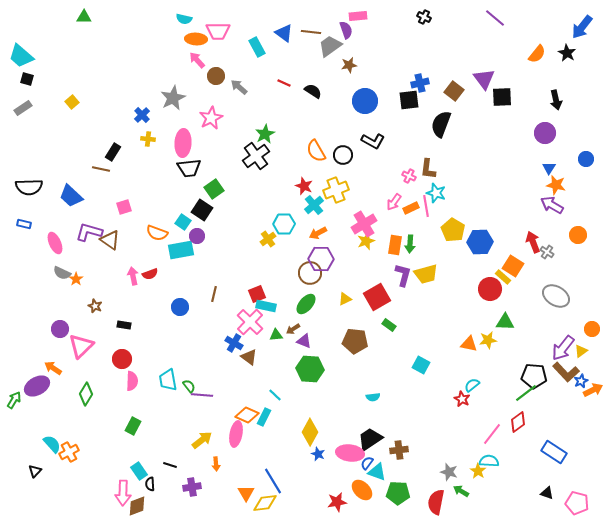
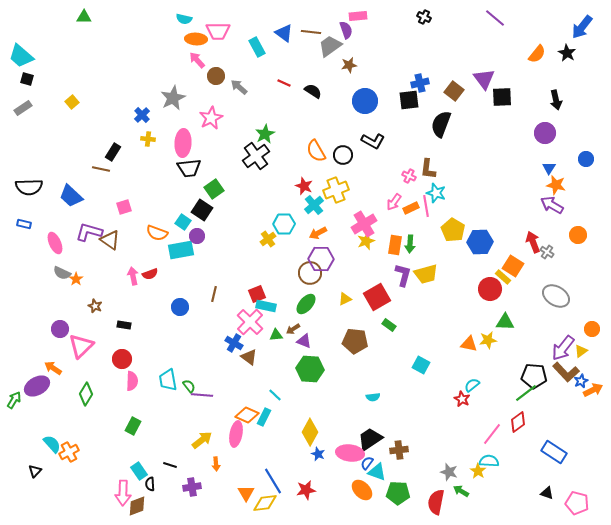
red star at (337, 502): moved 31 px left, 12 px up
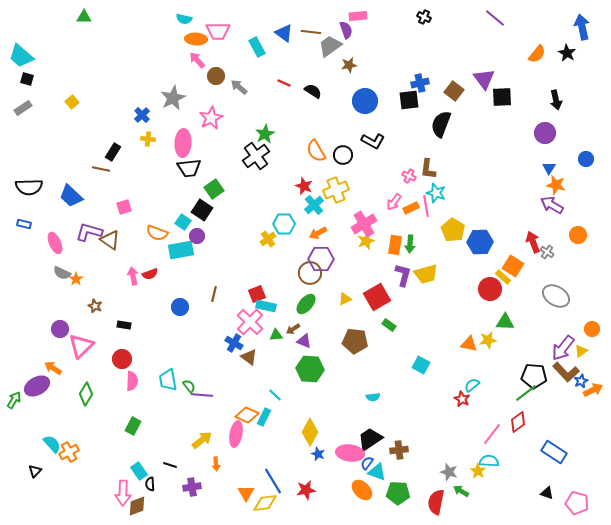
blue arrow at (582, 27): rotated 130 degrees clockwise
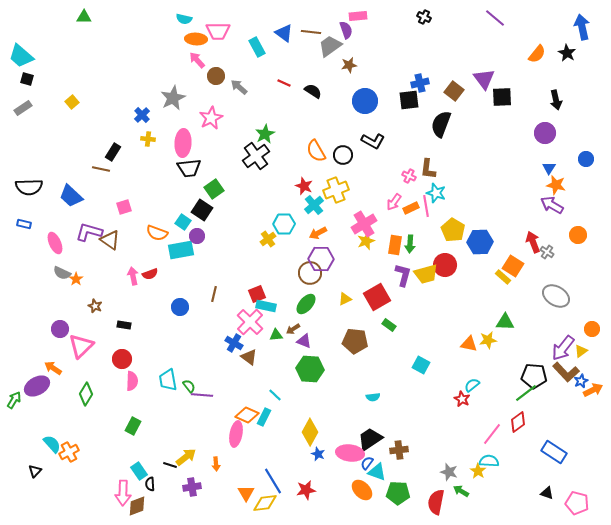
red circle at (490, 289): moved 45 px left, 24 px up
yellow arrow at (202, 440): moved 16 px left, 17 px down
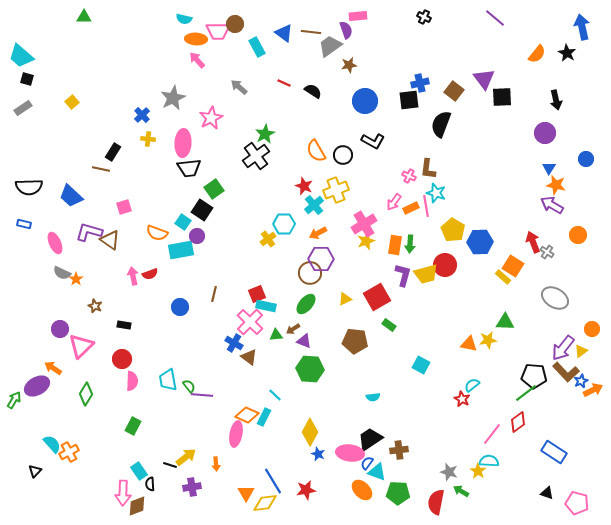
brown circle at (216, 76): moved 19 px right, 52 px up
gray ellipse at (556, 296): moved 1 px left, 2 px down
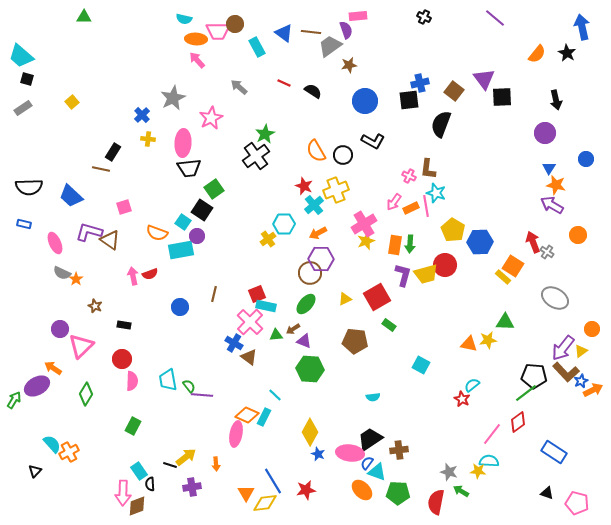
yellow star at (478, 471): rotated 28 degrees counterclockwise
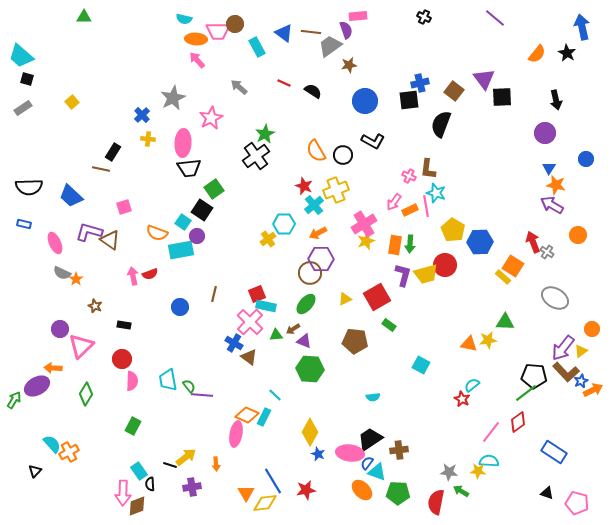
orange rectangle at (411, 208): moved 1 px left, 2 px down
orange arrow at (53, 368): rotated 30 degrees counterclockwise
pink line at (492, 434): moved 1 px left, 2 px up
gray star at (449, 472): rotated 12 degrees counterclockwise
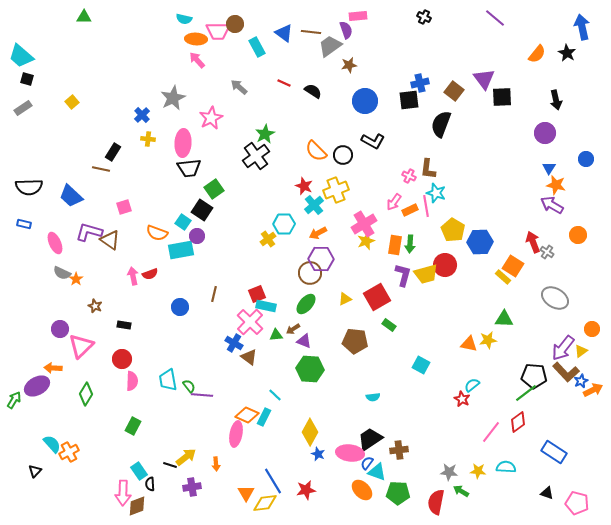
orange semicircle at (316, 151): rotated 15 degrees counterclockwise
green triangle at (505, 322): moved 1 px left, 3 px up
cyan semicircle at (489, 461): moved 17 px right, 6 px down
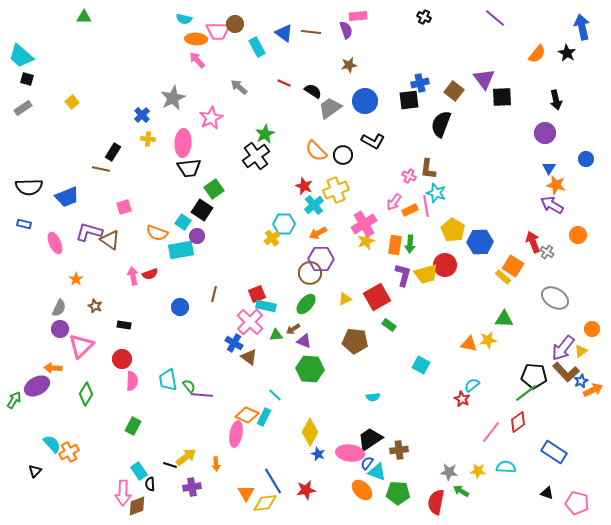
gray trapezoid at (330, 46): moved 62 px down
blue trapezoid at (71, 196): moved 4 px left, 1 px down; rotated 65 degrees counterclockwise
yellow cross at (268, 239): moved 4 px right, 1 px up
gray semicircle at (62, 273): moved 3 px left, 35 px down; rotated 90 degrees counterclockwise
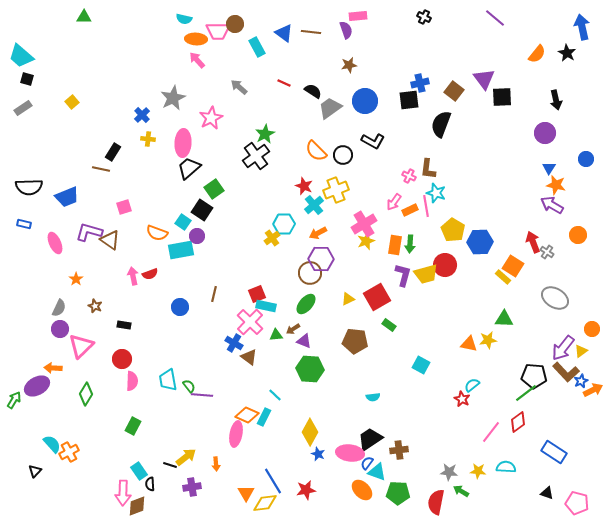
black trapezoid at (189, 168): rotated 145 degrees clockwise
yellow triangle at (345, 299): moved 3 px right
